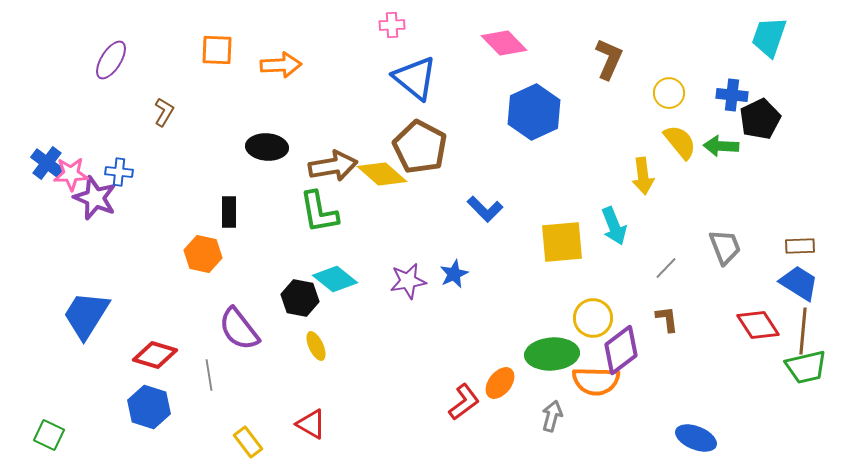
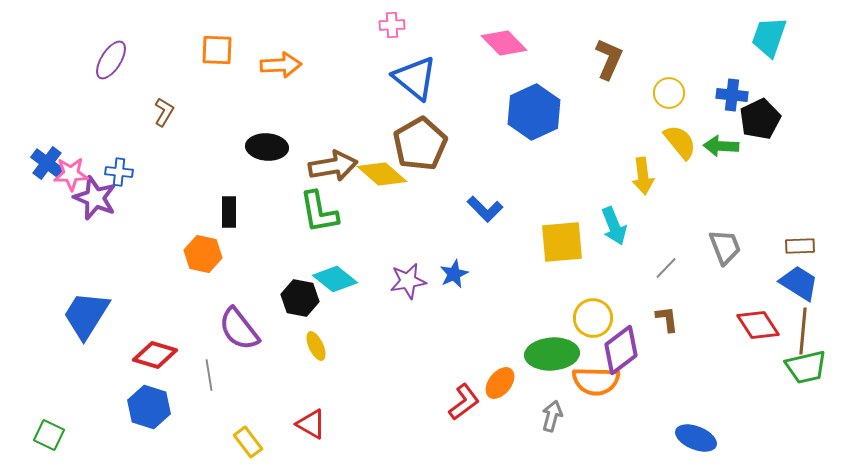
brown pentagon at (420, 147): moved 3 px up; rotated 14 degrees clockwise
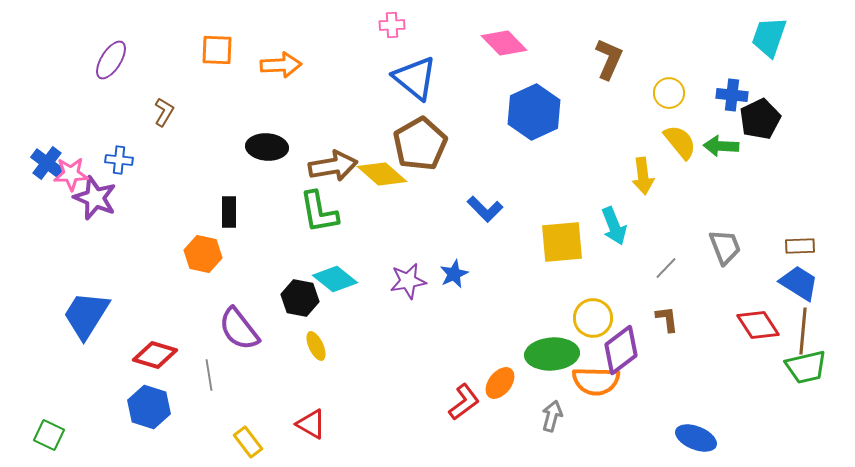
blue cross at (119, 172): moved 12 px up
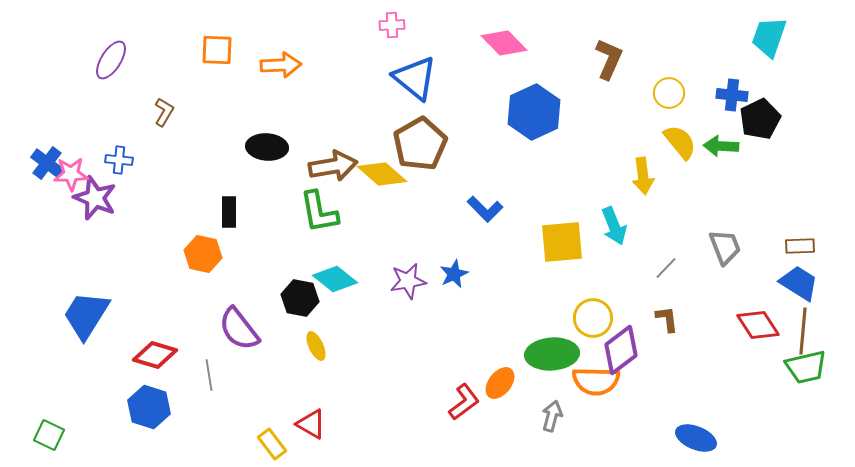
yellow rectangle at (248, 442): moved 24 px right, 2 px down
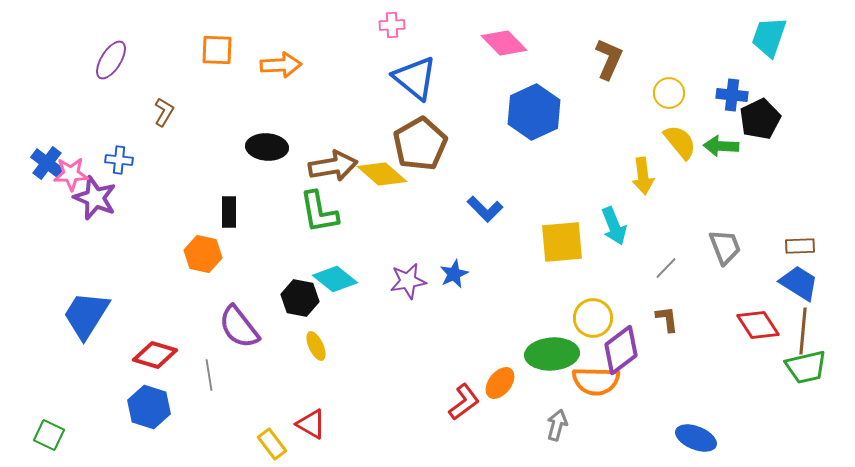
purple semicircle at (239, 329): moved 2 px up
gray arrow at (552, 416): moved 5 px right, 9 px down
